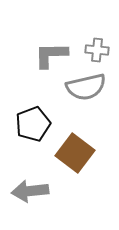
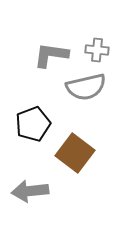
gray L-shape: rotated 9 degrees clockwise
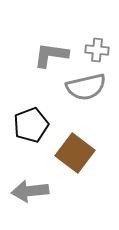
black pentagon: moved 2 px left, 1 px down
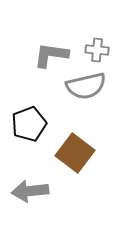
gray semicircle: moved 1 px up
black pentagon: moved 2 px left, 1 px up
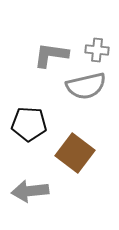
black pentagon: rotated 24 degrees clockwise
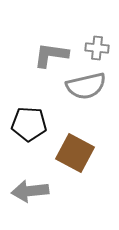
gray cross: moved 2 px up
brown square: rotated 9 degrees counterclockwise
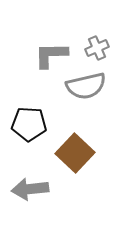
gray cross: rotated 30 degrees counterclockwise
gray L-shape: rotated 9 degrees counterclockwise
brown square: rotated 15 degrees clockwise
gray arrow: moved 2 px up
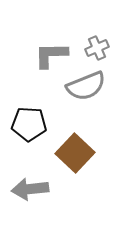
gray semicircle: rotated 9 degrees counterclockwise
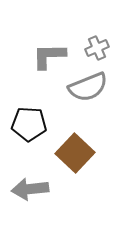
gray L-shape: moved 2 px left, 1 px down
gray semicircle: moved 2 px right, 1 px down
